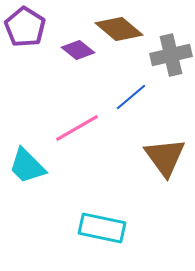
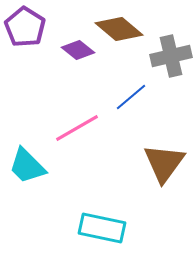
gray cross: moved 1 px down
brown triangle: moved 1 px left, 6 px down; rotated 12 degrees clockwise
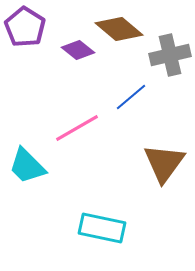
gray cross: moved 1 px left, 1 px up
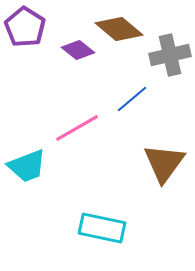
blue line: moved 1 px right, 2 px down
cyan trapezoid: rotated 66 degrees counterclockwise
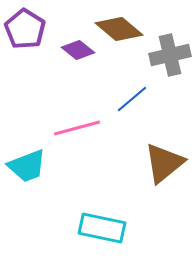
purple pentagon: moved 2 px down
pink line: rotated 15 degrees clockwise
brown triangle: rotated 15 degrees clockwise
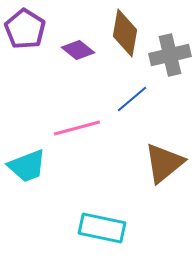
brown diamond: moved 6 px right, 4 px down; rotated 60 degrees clockwise
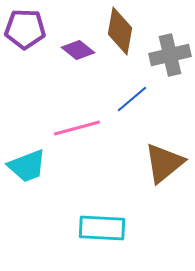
purple pentagon: rotated 30 degrees counterclockwise
brown diamond: moved 5 px left, 2 px up
cyan rectangle: rotated 9 degrees counterclockwise
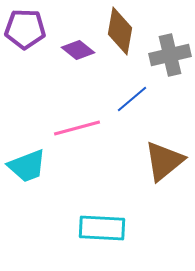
brown triangle: moved 2 px up
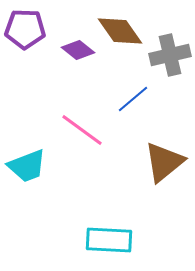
brown diamond: rotated 45 degrees counterclockwise
blue line: moved 1 px right
pink line: moved 5 px right, 2 px down; rotated 51 degrees clockwise
brown triangle: moved 1 px down
cyan rectangle: moved 7 px right, 12 px down
